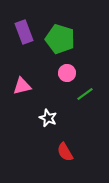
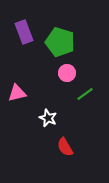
green pentagon: moved 3 px down
pink triangle: moved 5 px left, 7 px down
red semicircle: moved 5 px up
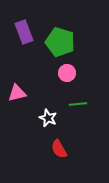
green line: moved 7 px left, 10 px down; rotated 30 degrees clockwise
red semicircle: moved 6 px left, 2 px down
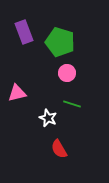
green line: moved 6 px left; rotated 24 degrees clockwise
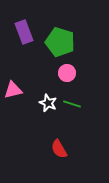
pink triangle: moved 4 px left, 3 px up
white star: moved 15 px up
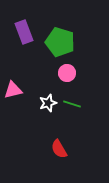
white star: rotated 30 degrees clockwise
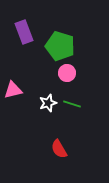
green pentagon: moved 4 px down
